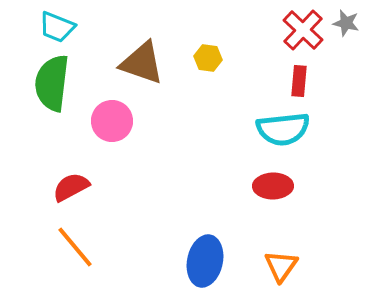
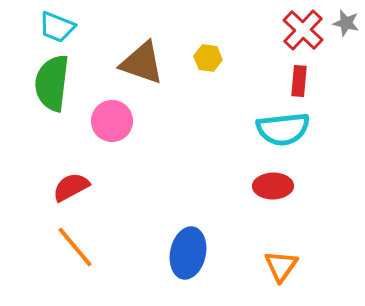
blue ellipse: moved 17 px left, 8 px up
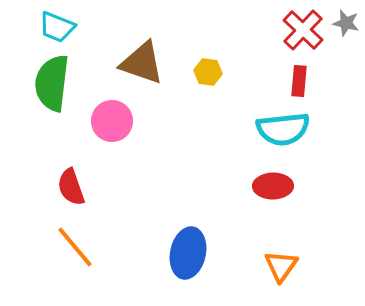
yellow hexagon: moved 14 px down
red semicircle: rotated 81 degrees counterclockwise
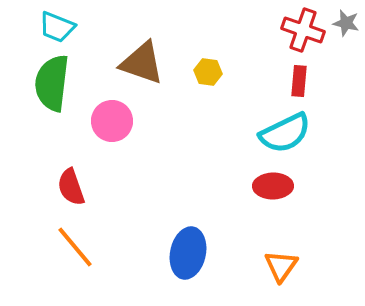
red cross: rotated 24 degrees counterclockwise
cyan semicircle: moved 2 px right, 4 px down; rotated 20 degrees counterclockwise
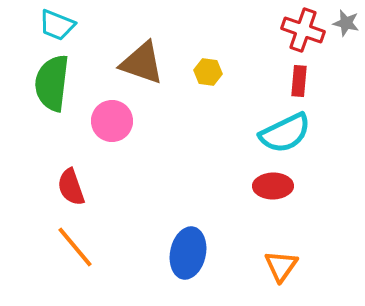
cyan trapezoid: moved 2 px up
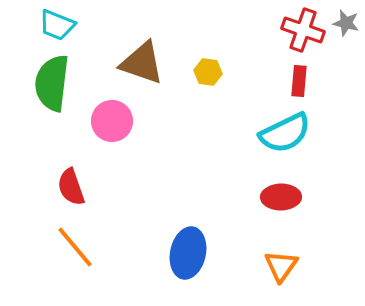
red ellipse: moved 8 px right, 11 px down
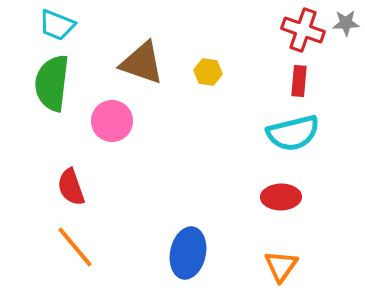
gray star: rotated 16 degrees counterclockwise
cyan semicircle: moved 8 px right; rotated 12 degrees clockwise
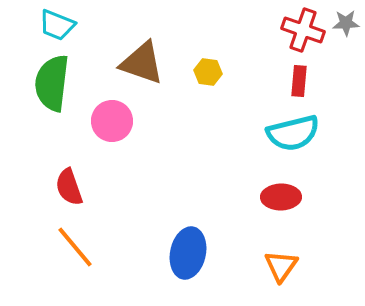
red semicircle: moved 2 px left
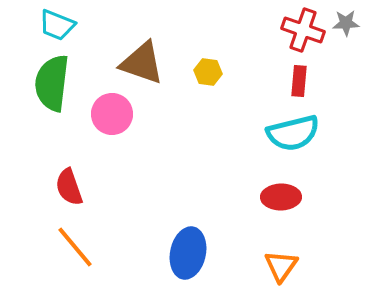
pink circle: moved 7 px up
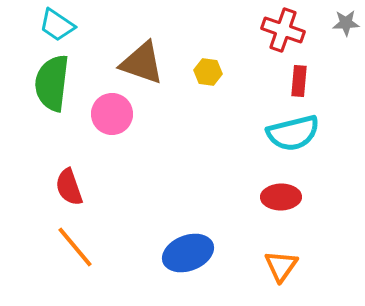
cyan trapezoid: rotated 12 degrees clockwise
red cross: moved 20 px left
blue ellipse: rotated 57 degrees clockwise
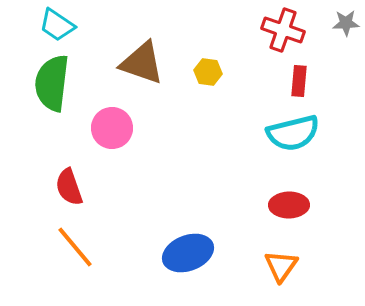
pink circle: moved 14 px down
red ellipse: moved 8 px right, 8 px down
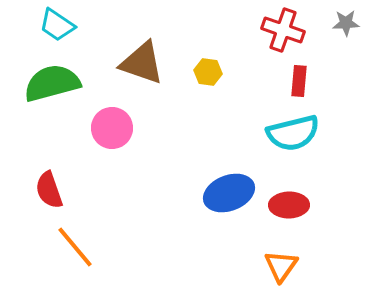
green semicircle: rotated 68 degrees clockwise
red semicircle: moved 20 px left, 3 px down
blue ellipse: moved 41 px right, 60 px up
